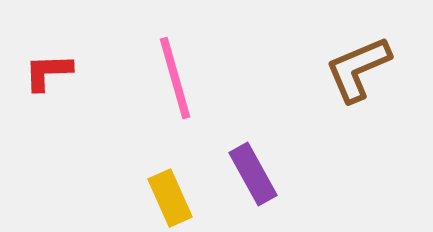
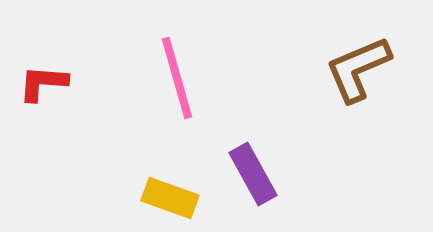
red L-shape: moved 5 px left, 11 px down; rotated 6 degrees clockwise
pink line: moved 2 px right
yellow rectangle: rotated 46 degrees counterclockwise
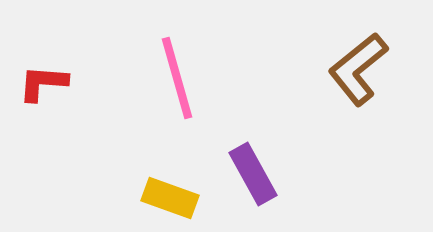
brown L-shape: rotated 16 degrees counterclockwise
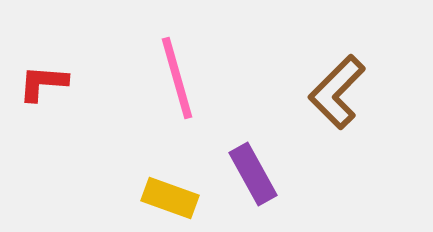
brown L-shape: moved 21 px left, 23 px down; rotated 6 degrees counterclockwise
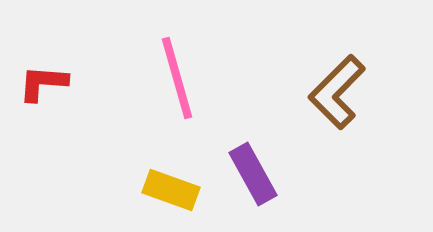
yellow rectangle: moved 1 px right, 8 px up
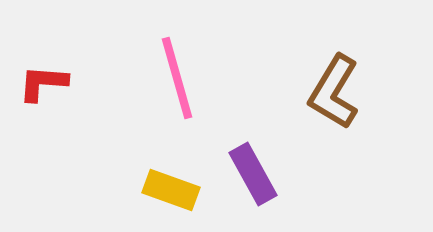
brown L-shape: moved 3 px left; rotated 14 degrees counterclockwise
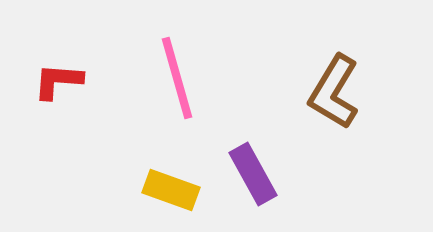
red L-shape: moved 15 px right, 2 px up
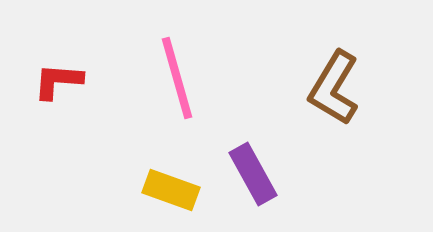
brown L-shape: moved 4 px up
